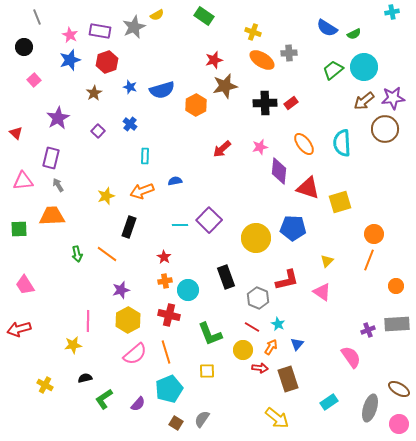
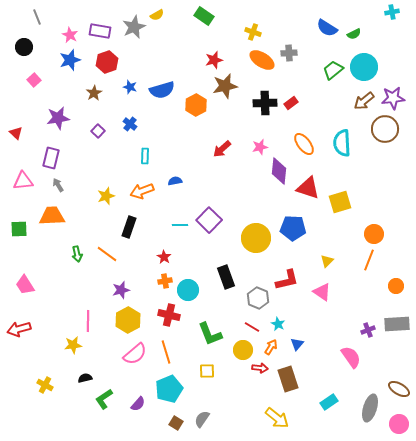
purple star at (58, 118): rotated 20 degrees clockwise
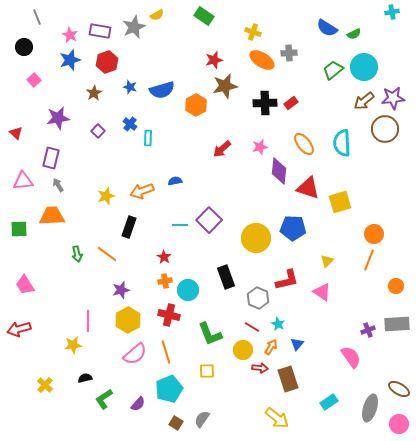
cyan rectangle at (145, 156): moved 3 px right, 18 px up
yellow cross at (45, 385): rotated 14 degrees clockwise
